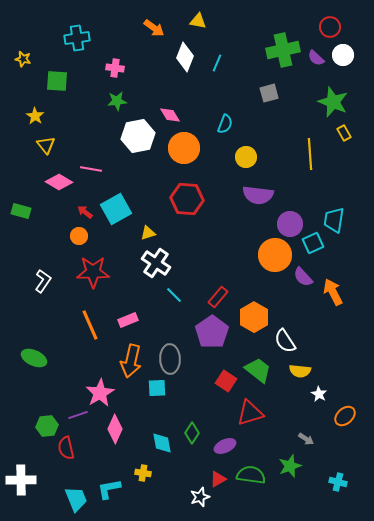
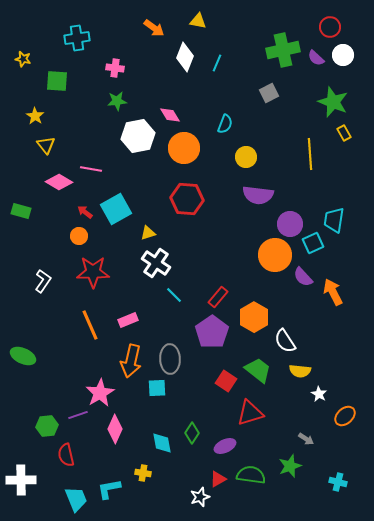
gray square at (269, 93): rotated 12 degrees counterclockwise
green ellipse at (34, 358): moved 11 px left, 2 px up
red semicircle at (66, 448): moved 7 px down
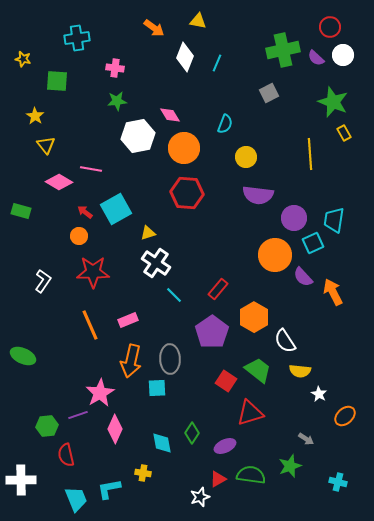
red hexagon at (187, 199): moved 6 px up
purple circle at (290, 224): moved 4 px right, 6 px up
red rectangle at (218, 297): moved 8 px up
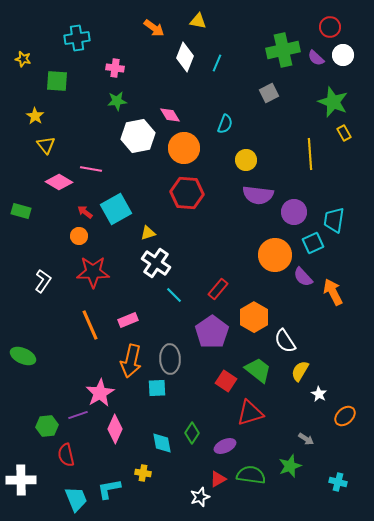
yellow circle at (246, 157): moved 3 px down
purple circle at (294, 218): moved 6 px up
yellow semicircle at (300, 371): rotated 115 degrees clockwise
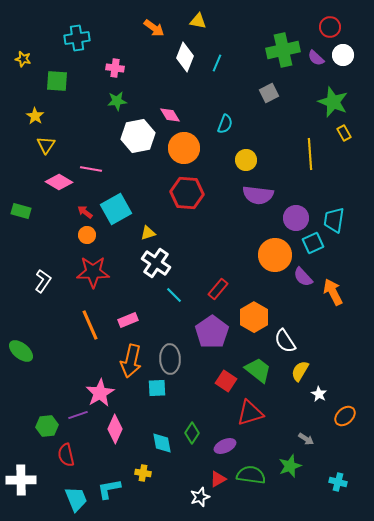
yellow triangle at (46, 145): rotated 12 degrees clockwise
purple circle at (294, 212): moved 2 px right, 6 px down
orange circle at (79, 236): moved 8 px right, 1 px up
green ellipse at (23, 356): moved 2 px left, 5 px up; rotated 15 degrees clockwise
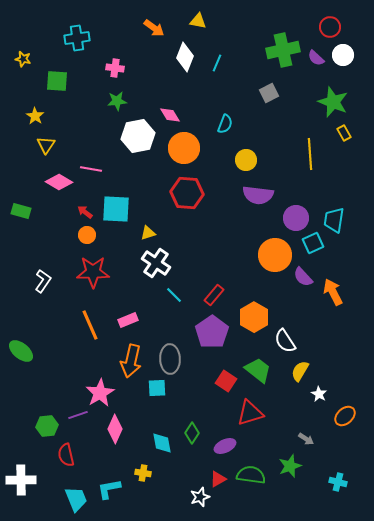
cyan square at (116, 209): rotated 32 degrees clockwise
red rectangle at (218, 289): moved 4 px left, 6 px down
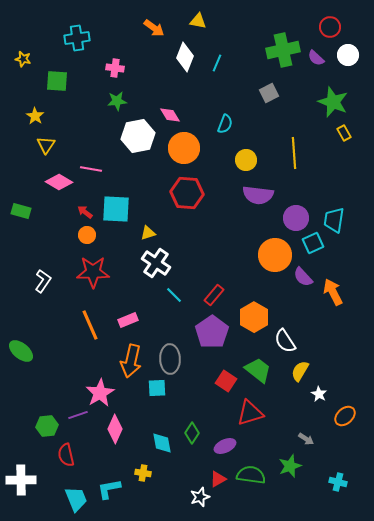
white circle at (343, 55): moved 5 px right
yellow line at (310, 154): moved 16 px left, 1 px up
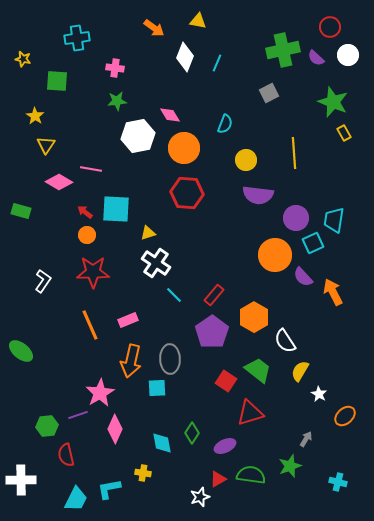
gray arrow at (306, 439): rotated 91 degrees counterclockwise
cyan trapezoid at (76, 499): rotated 48 degrees clockwise
